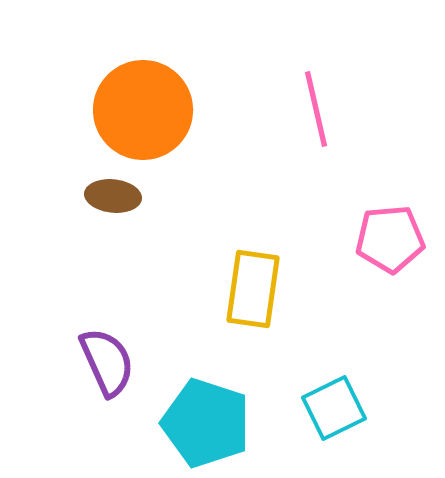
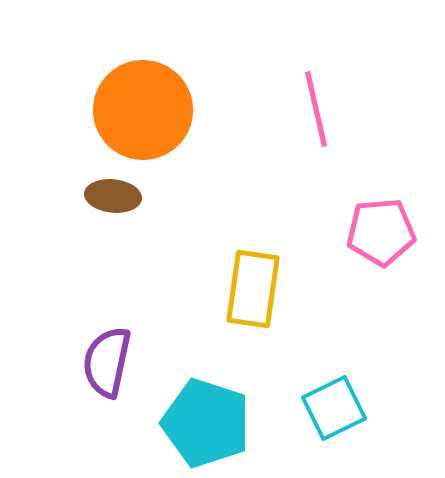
pink pentagon: moved 9 px left, 7 px up
purple semicircle: rotated 144 degrees counterclockwise
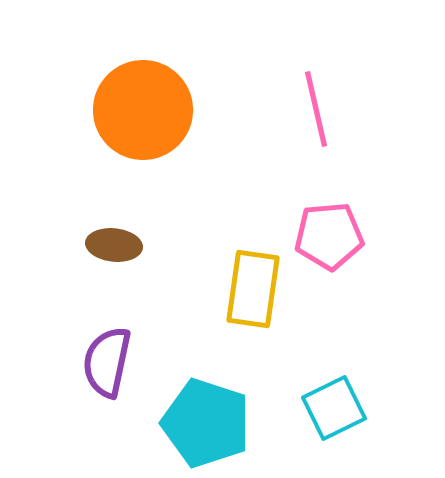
brown ellipse: moved 1 px right, 49 px down
pink pentagon: moved 52 px left, 4 px down
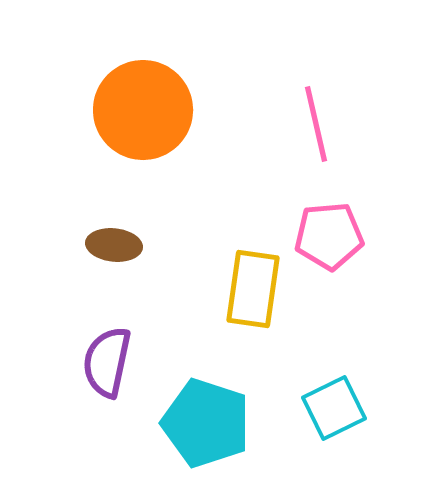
pink line: moved 15 px down
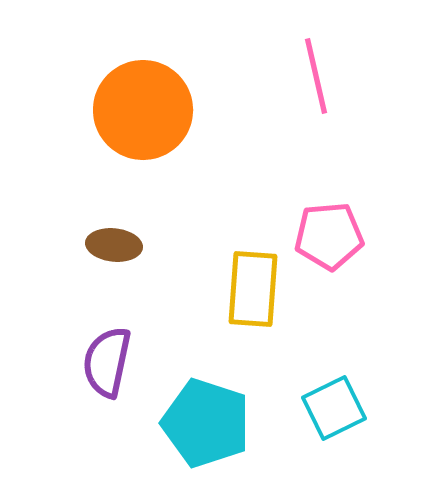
pink line: moved 48 px up
yellow rectangle: rotated 4 degrees counterclockwise
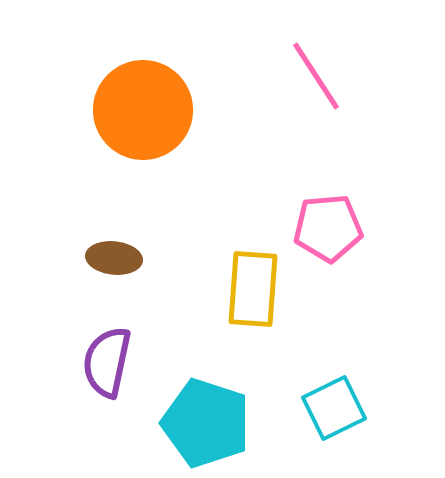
pink line: rotated 20 degrees counterclockwise
pink pentagon: moved 1 px left, 8 px up
brown ellipse: moved 13 px down
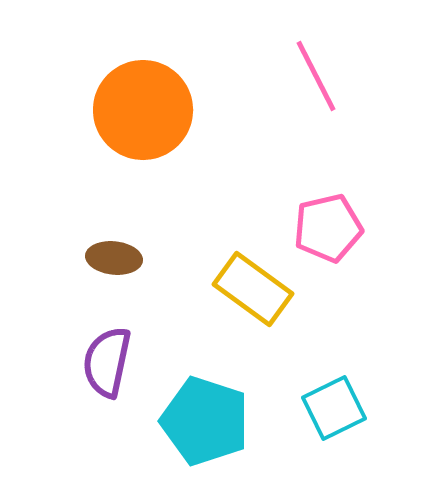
pink line: rotated 6 degrees clockwise
pink pentagon: rotated 8 degrees counterclockwise
yellow rectangle: rotated 58 degrees counterclockwise
cyan pentagon: moved 1 px left, 2 px up
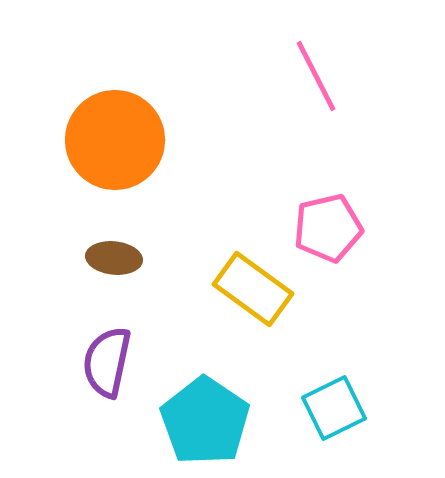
orange circle: moved 28 px left, 30 px down
cyan pentagon: rotated 16 degrees clockwise
